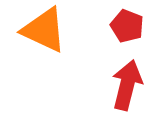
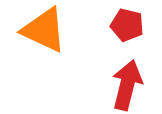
red pentagon: moved 1 px up; rotated 8 degrees counterclockwise
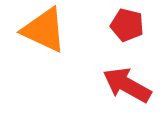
red arrow: rotated 75 degrees counterclockwise
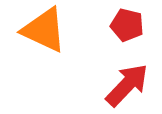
red arrow: rotated 105 degrees clockwise
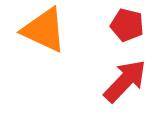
red arrow: moved 2 px left, 4 px up
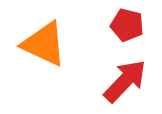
orange triangle: moved 14 px down
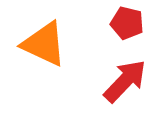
red pentagon: moved 2 px up
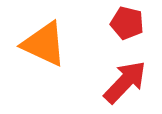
red arrow: moved 1 px down
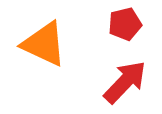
red pentagon: moved 2 px left, 1 px down; rotated 28 degrees counterclockwise
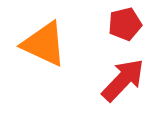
red arrow: moved 2 px left, 2 px up
